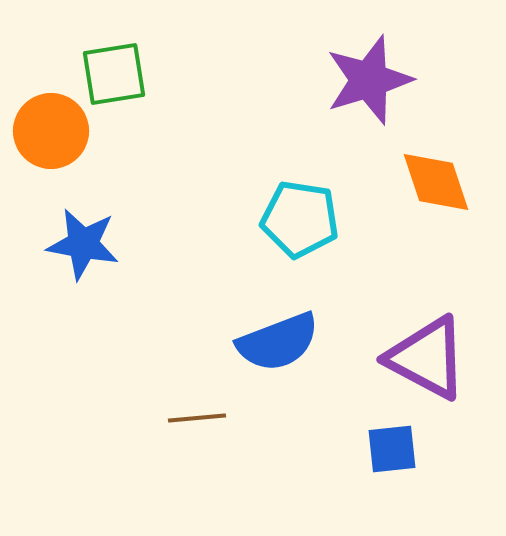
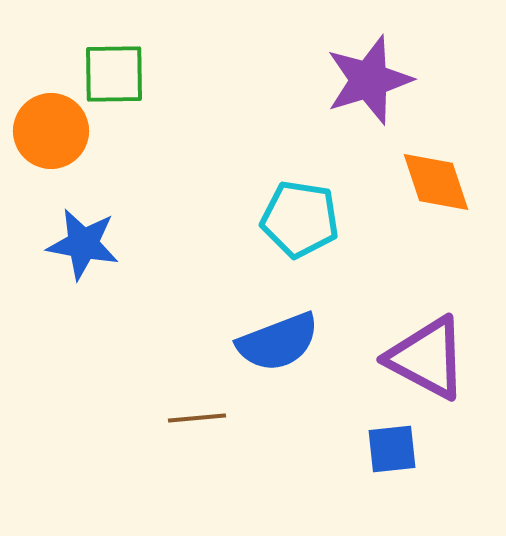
green square: rotated 8 degrees clockwise
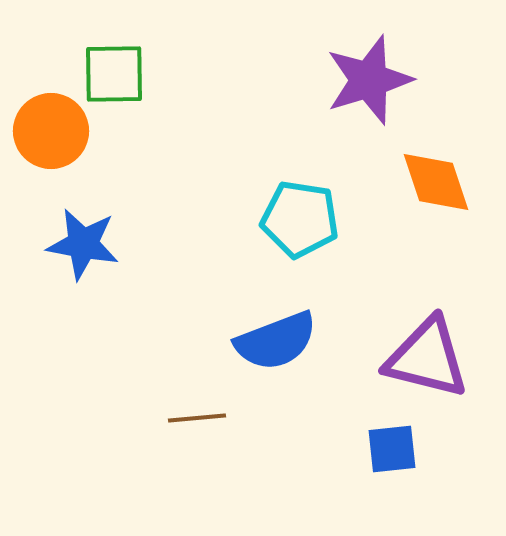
blue semicircle: moved 2 px left, 1 px up
purple triangle: rotated 14 degrees counterclockwise
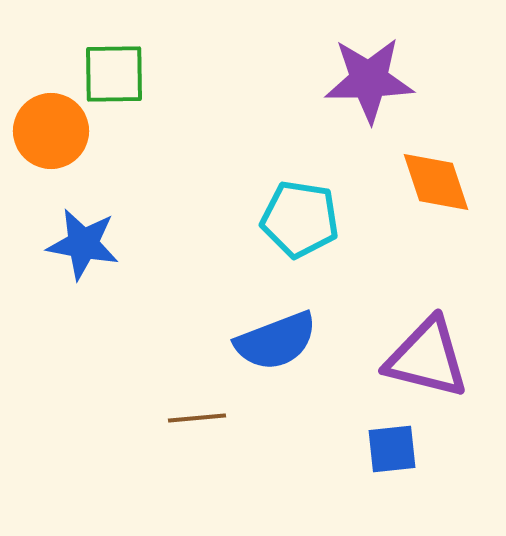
purple star: rotated 16 degrees clockwise
